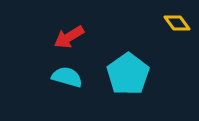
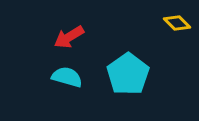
yellow diamond: rotated 8 degrees counterclockwise
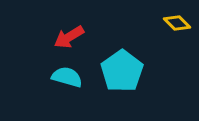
cyan pentagon: moved 6 px left, 3 px up
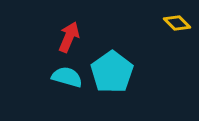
red arrow: rotated 144 degrees clockwise
cyan pentagon: moved 10 px left, 1 px down
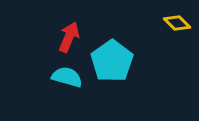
cyan pentagon: moved 11 px up
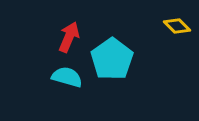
yellow diamond: moved 3 px down
cyan pentagon: moved 2 px up
